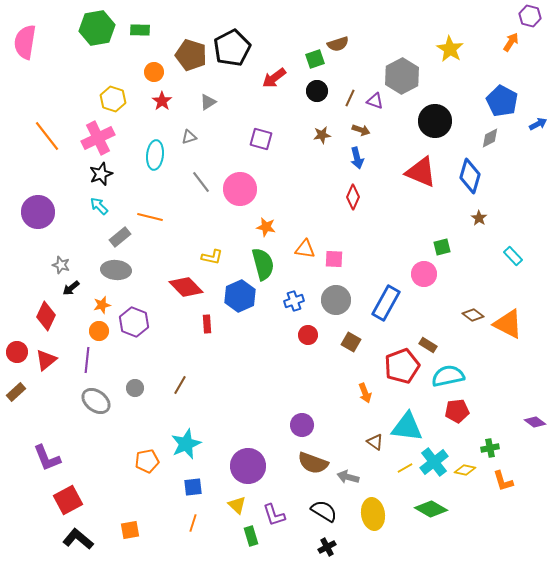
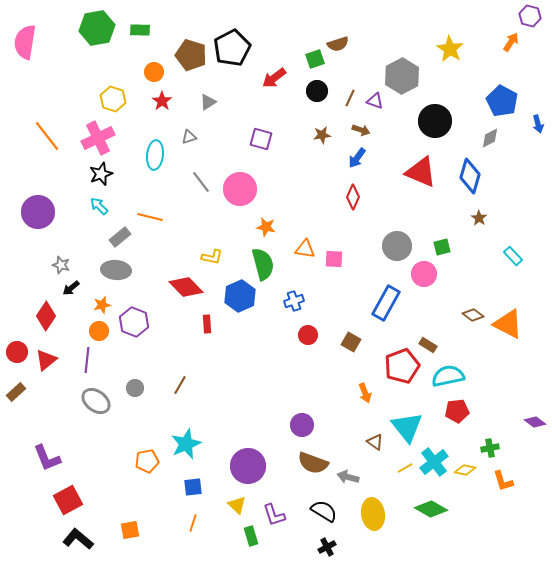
blue arrow at (538, 124): rotated 102 degrees clockwise
blue arrow at (357, 158): rotated 50 degrees clockwise
gray circle at (336, 300): moved 61 px right, 54 px up
red diamond at (46, 316): rotated 8 degrees clockwise
cyan triangle at (407, 427): rotated 44 degrees clockwise
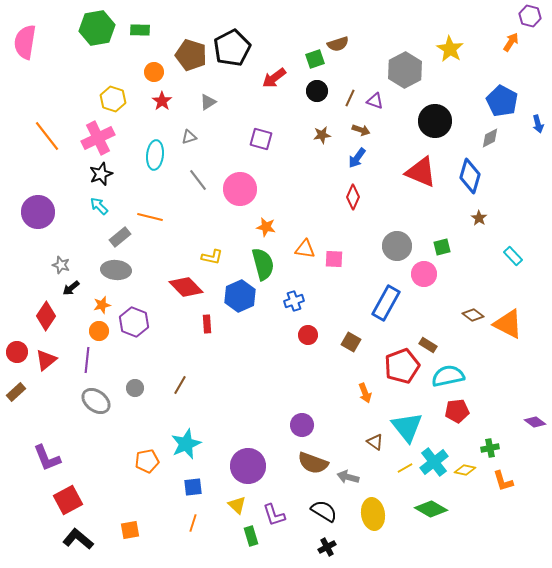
gray hexagon at (402, 76): moved 3 px right, 6 px up
gray line at (201, 182): moved 3 px left, 2 px up
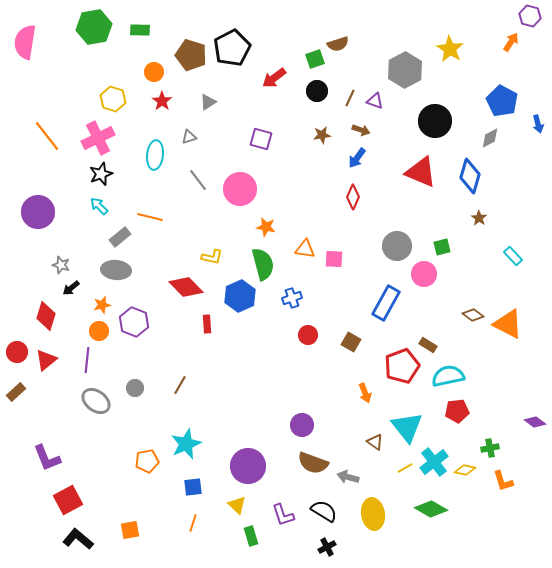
green hexagon at (97, 28): moved 3 px left, 1 px up
blue cross at (294, 301): moved 2 px left, 3 px up
red diamond at (46, 316): rotated 16 degrees counterclockwise
purple L-shape at (274, 515): moved 9 px right
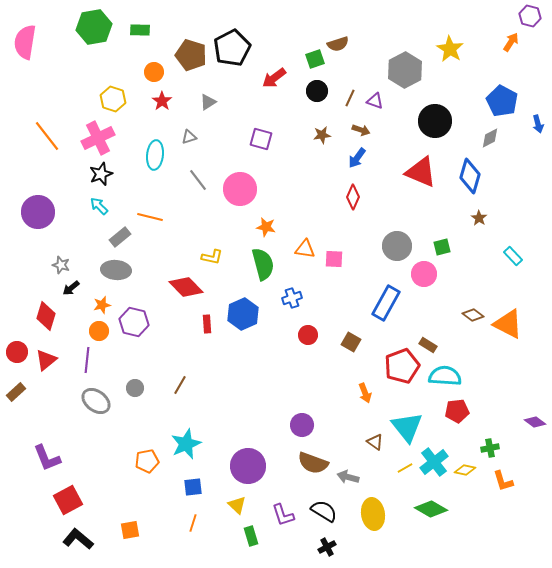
blue hexagon at (240, 296): moved 3 px right, 18 px down
purple hexagon at (134, 322): rotated 8 degrees counterclockwise
cyan semicircle at (448, 376): moved 3 px left; rotated 16 degrees clockwise
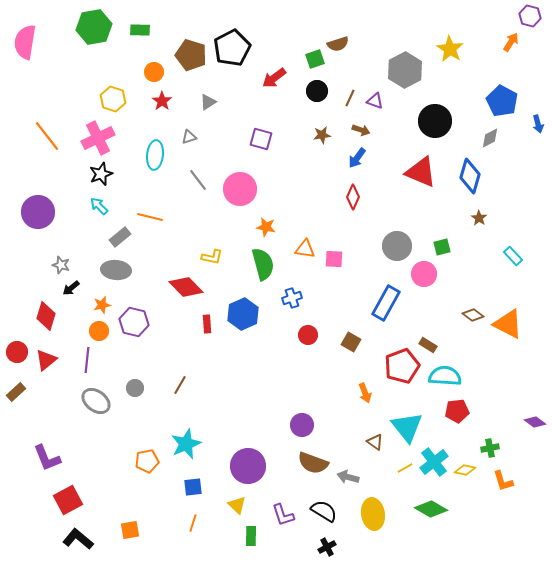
green rectangle at (251, 536): rotated 18 degrees clockwise
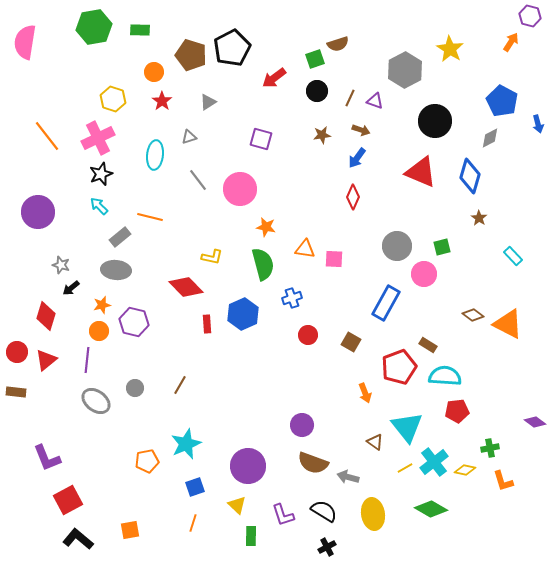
red pentagon at (402, 366): moved 3 px left, 1 px down
brown rectangle at (16, 392): rotated 48 degrees clockwise
blue square at (193, 487): moved 2 px right; rotated 12 degrees counterclockwise
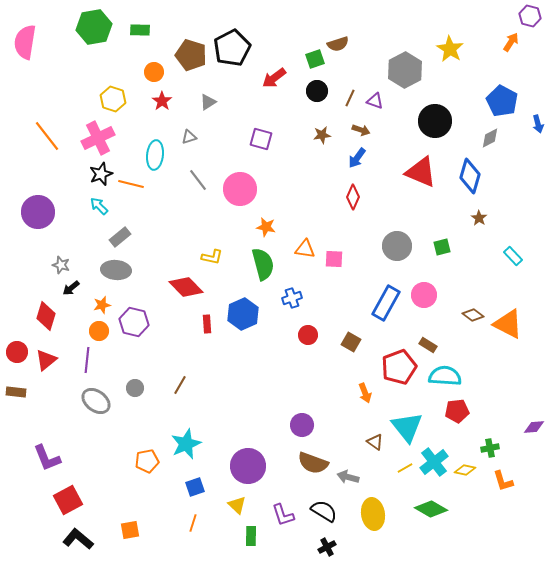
orange line at (150, 217): moved 19 px left, 33 px up
pink circle at (424, 274): moved 21 px down
purple diamond at (535, 422): moved 1 px left, 5 px down; rotated 40 degrees counterclockwise
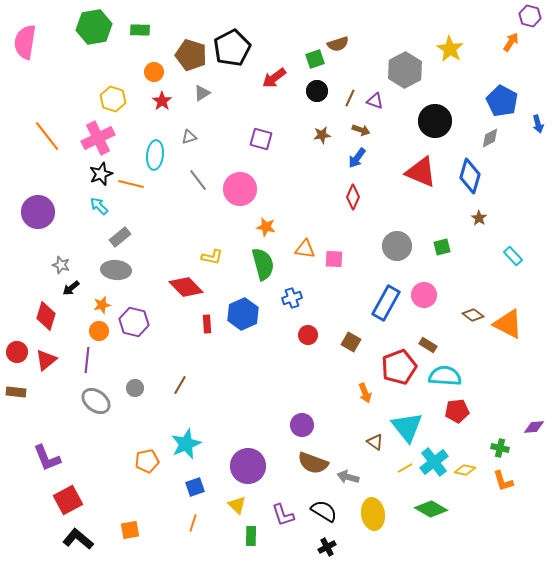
gray triangle at (208, 102): moved 6 px left, 9 px up
green cross at (490, 448): moved 10 px right; rotated 24 degrees clockwise
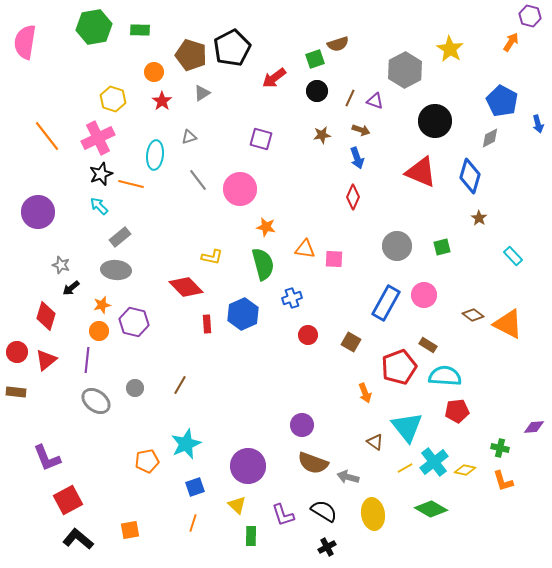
blue arrow at (357, 158): rotated 55 degrees counterclockwise
